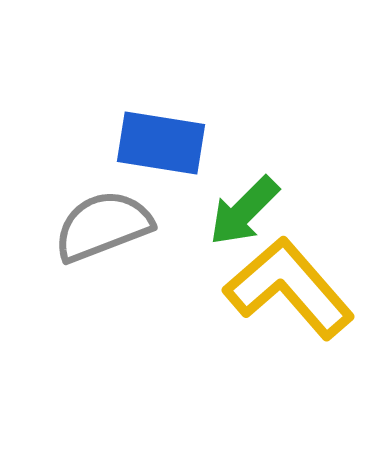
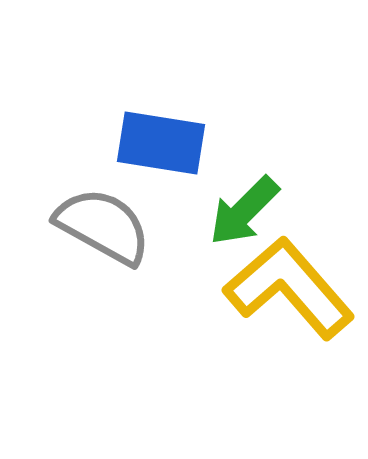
gray semicircle: rotated 50 degrees clockwise
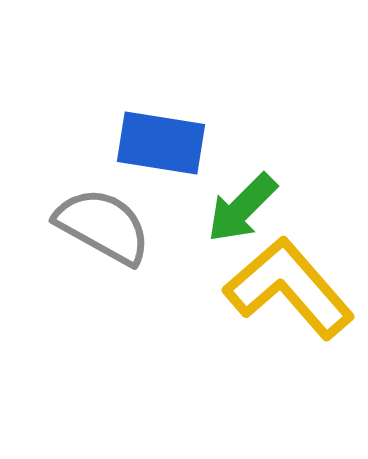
green arrow: moved 2 px left, 3 px up
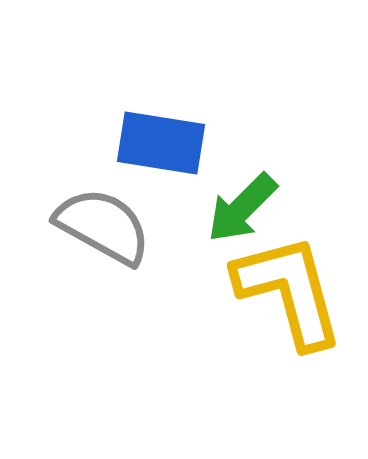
yellow L-shape: moved 3 px down; rotated 26 degrees clockwise
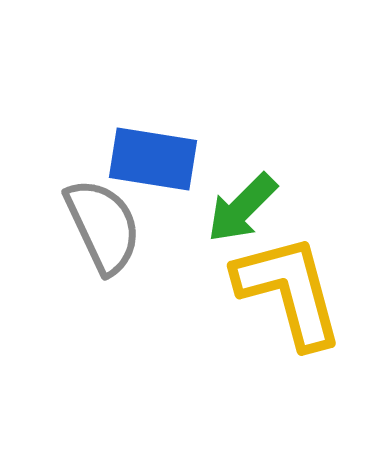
blue rectangle: moved 8 px left, 16 px down
gray semicircle: rotated 36 degrees clockwise
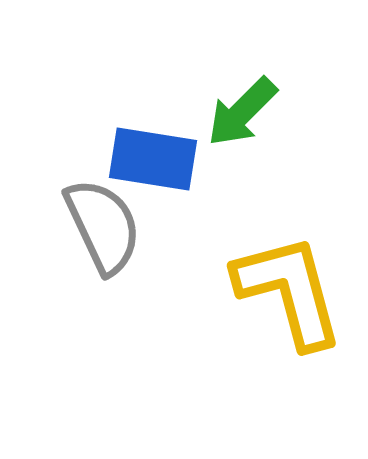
green arrow: moved 96 px up
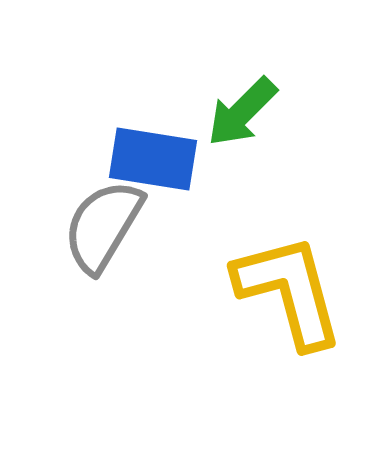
gray semicircle: rotated 124 degrees counterclockwise
